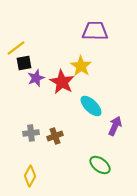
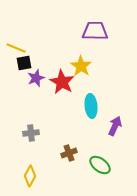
yellow line: rotated 60 degrees clockwise
cyan ellipse: rotated 40 degrees clockwise
brown cross: moved 14 px right, 17 px down
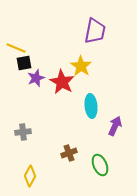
purple trapezoid: rotated 100 degrees clockwise
gray cross: moved 8 px left, 1 px up
green ellipse: rotated 30 degrees clockwise
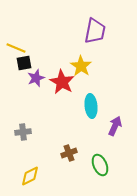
yellow diamond: rotated 35 degrees clockwise
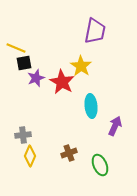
gray cross: moved 3 px down
yellow diamond: moved 20 px up; rotated 40 degrees counterclockwise
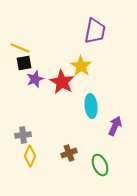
yellow line: moved 4 px right
purple star: moved 1 px left, 1 px down
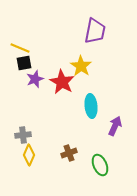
yellow diamond: moved 1 px left, 1 px up
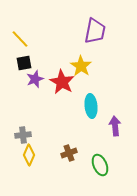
yellow line: moved 9 px up; rotated 24 degrees clockwise
purple arrow: rotated 30 degrees counterclockwise
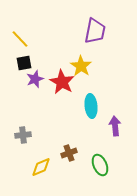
yellow diamond: moved 12 px right, 12 px down; rotated 45 degrees clockwise
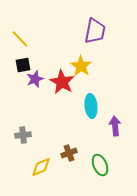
black square: moved 1 px left, 2 px down
